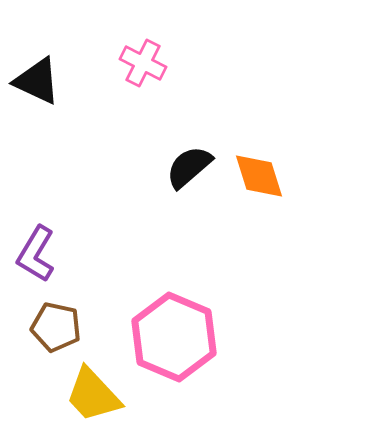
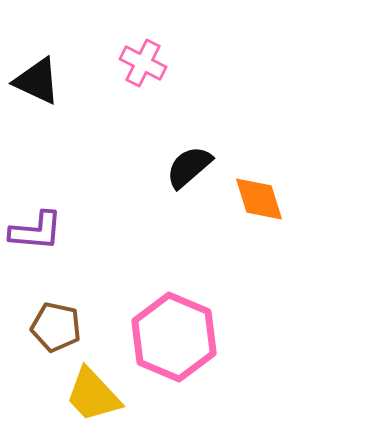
orange diamond: moved 23 px down
purple L-shape: moved 23 px up; rotated 116 degrees counterclockwise
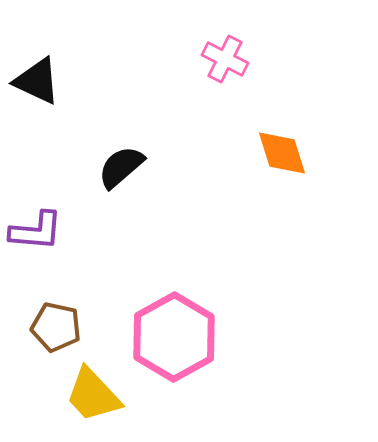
pink cross: moved 82 px right, 4 px up
black semicircle: moved 68 px left
orange diamond: moved 23 px right, 46 px up
pink hexagon: rotated 8 degrees clockwise
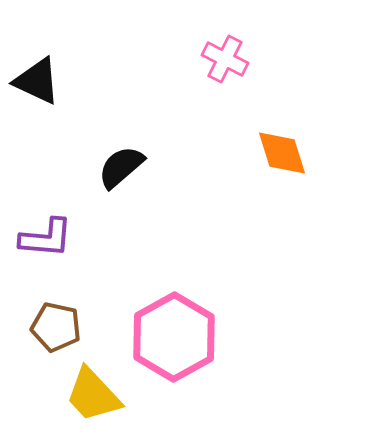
purple L-shape: moved 10 px right, 7 px down
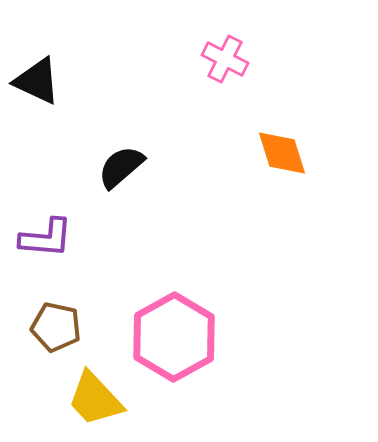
yellow trapezoid: moved 2 px right, 4 px down
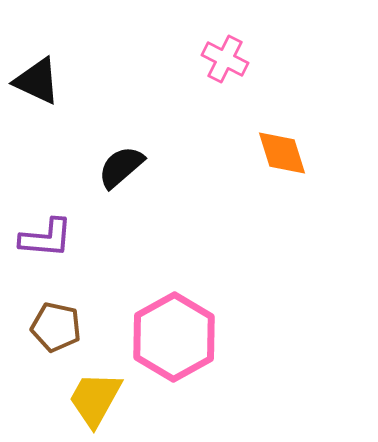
yellow trapezoid: rotated 72 degrees clockwise
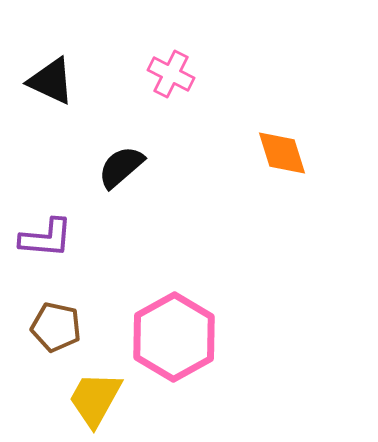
pink cross: moved 54 px left, 15 px down
black triangle: moved 14 px right
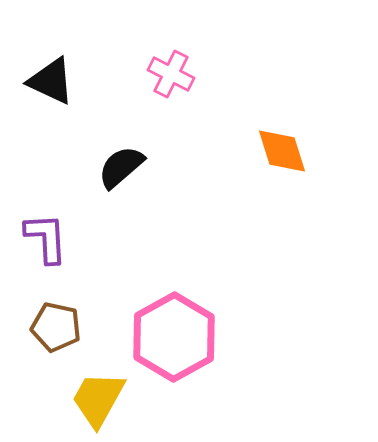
orange diamond: moved 2 px up
purple L-shape: rotated 98 degrees counterclockwise
yellow trapezoid: moved 3 px right
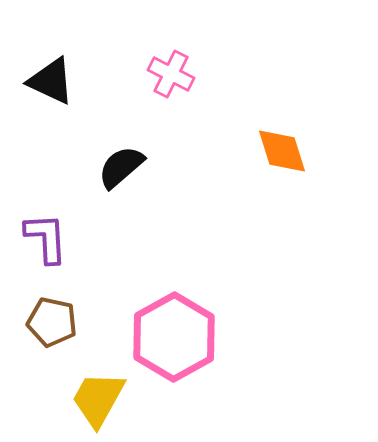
brown pentagon: moved 4 px left, 5 px up
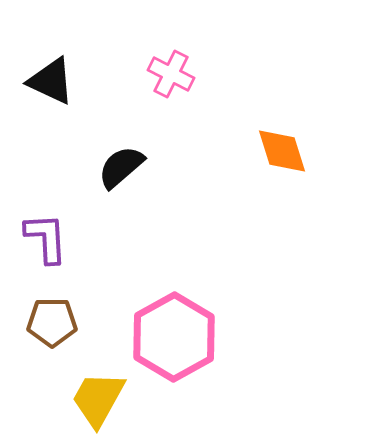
brown pentagon: rotated 12 degrees counterclockwise
